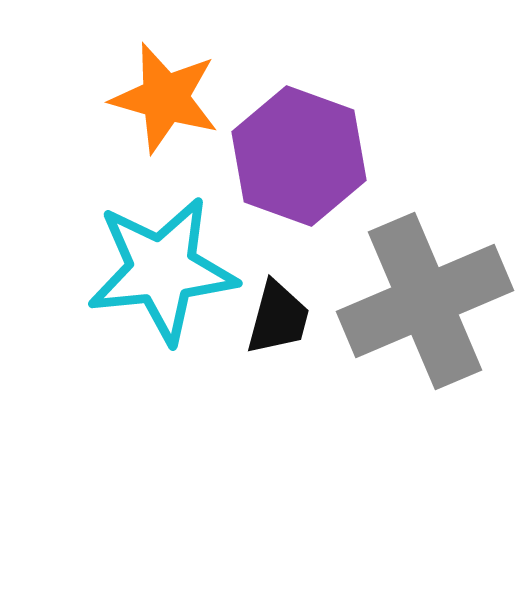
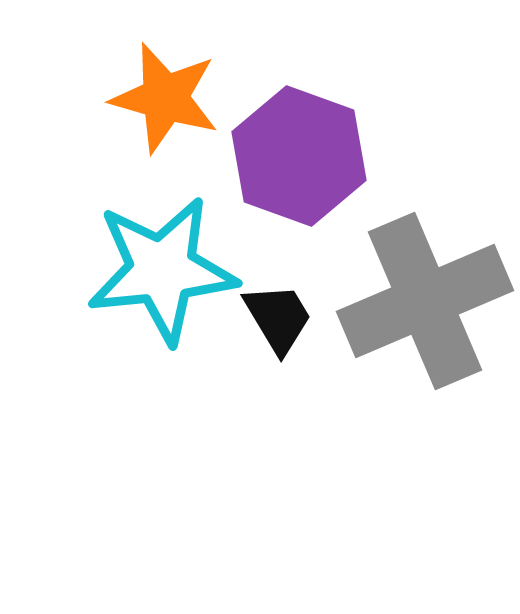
black trapezoid: rotated 46 degrees counterclockwise
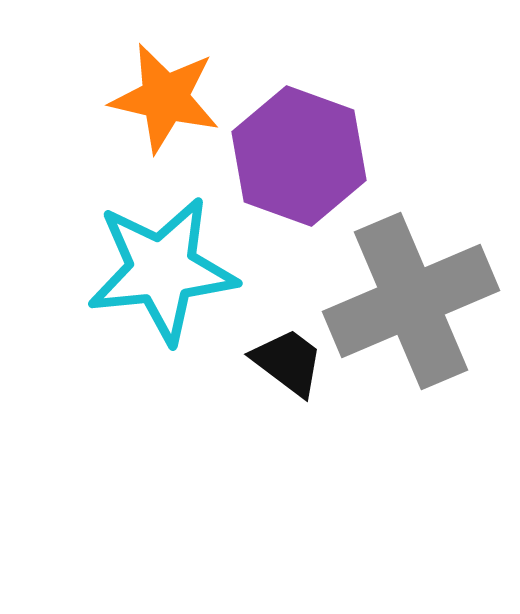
orange star: rotated 3 degrees counterclockwise
gray cross: moved 14 px left
black trapezoid: moved 10 px right, 44 px down; rotated 22 degrees counterclockwise
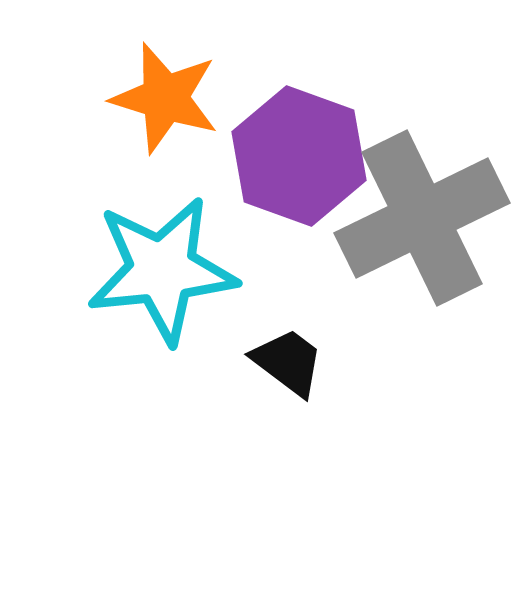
orange star: rotated 4 degrees clockwise
gray cross: moved 11 px right, 83 px up; rotated 3 degrees counterclockwise
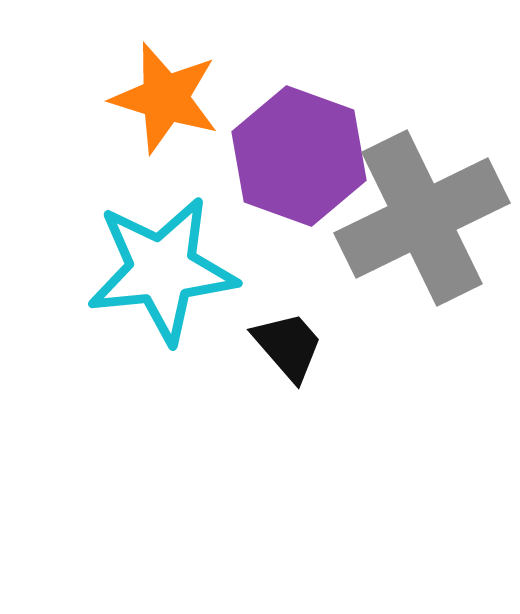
black trapezoid: moved 16 px up; rotated 12 degrees clockwise
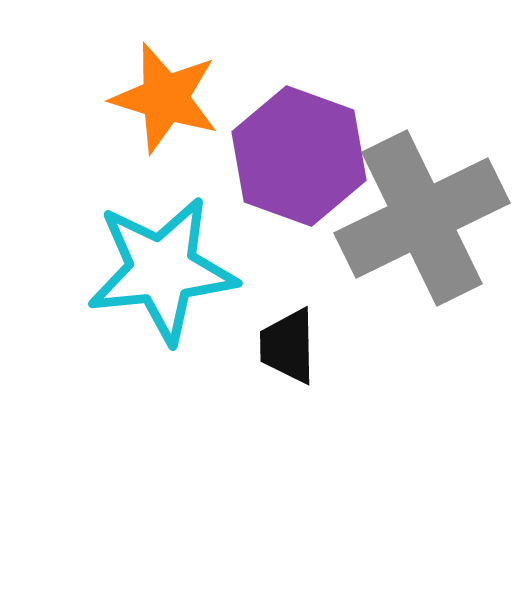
black trapezoid: rotated 140 degrees counterclockwise
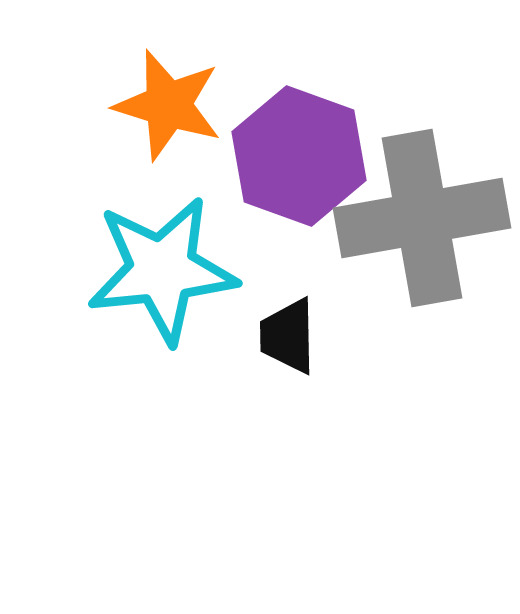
orange star: moved 3 px right, 7 px down
gray cross: rotated 16 degrees clockwise
black trapezoid: moved 10 px up
